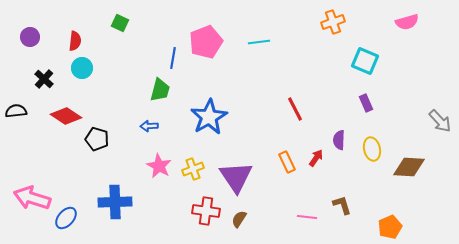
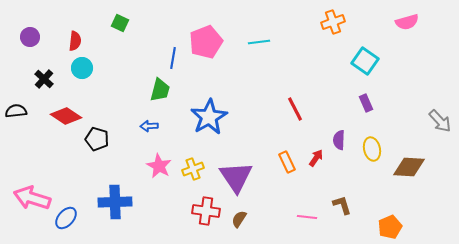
cyan square: rotated 12 degrees clockwise
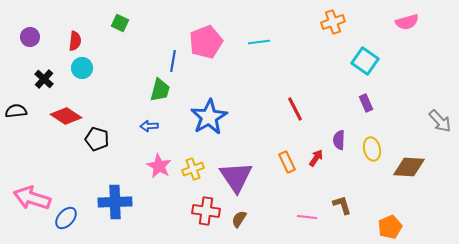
blue line: moved 3 px down
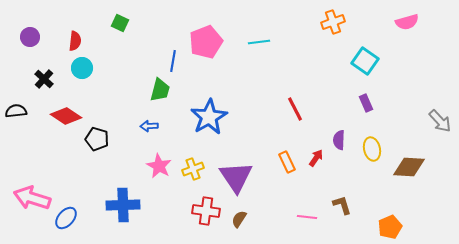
blue cross: moved 8 px right, 3 px down
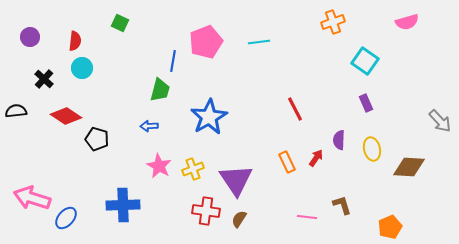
purple triangle: moved 3 px down
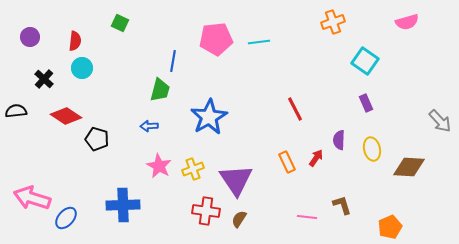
pink pentagon: moved 10 px right, 3 px up; rotated 16 degrees clockwise
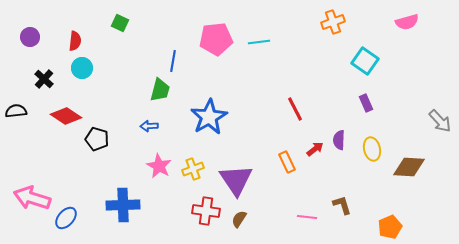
red arrow: moved 1 px left, 9 px up; rotated 18 degrees clockwise
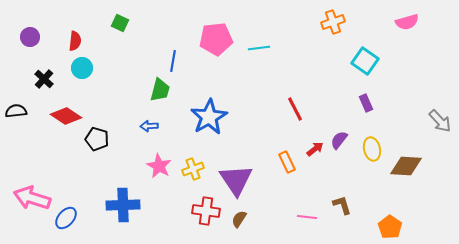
cyan line: moved 6 px down
purple semicircle: rotated 36 degrees clockwise
brown diamond: moved 3 px left, 1 px up
orange pentagon: rotated 15 degrees counterclockwise
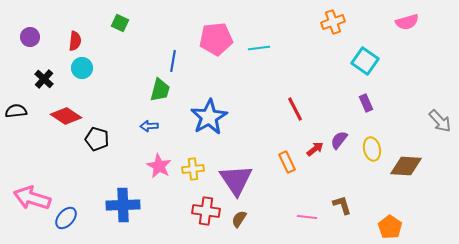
yellow cross: rotated 15 degrees clockwise
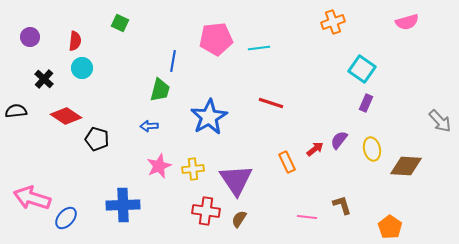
cyan square: moved 3 px left, 8 px down
purple rectangle: rotated 48 degrees clockwise
red line: moved 24 px left, 6 px up; rotated 45 degrees counterclockwise
pink star: rotated 20 degrees clockwise
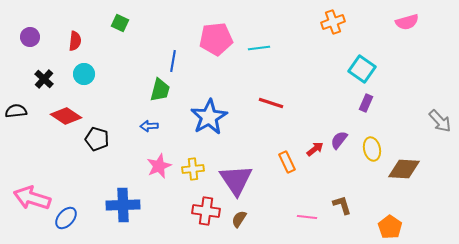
cyan circle: moved 2 px right, 6 px down
brown diamond: moved 2 px left, 3 px down
